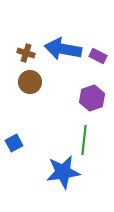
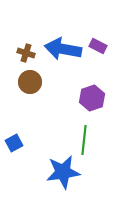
purple rectangle: moved 10 px up
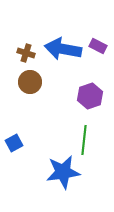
purple hexagon: moved 2 px left, 2 px up
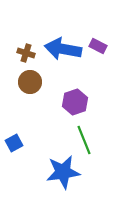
purple hexagon: moved 15 px left, 6 px down
green line: rotated 28 degrees counterclockwise
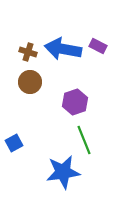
brown cross: moved 2 px right, 1 px up
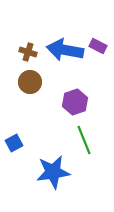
blue arrow: moved 2 px right, 1 px down
blue star: moved 10 px left
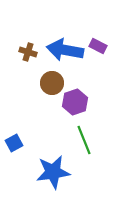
brown circle: moved 22 px right, 1 px down
